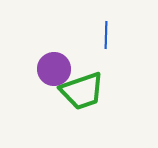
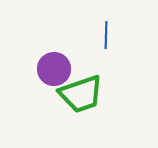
green trapezoid: moved 1 px left, 3 px down
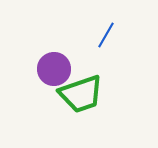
blue line: rotated 28 degrees clockwise
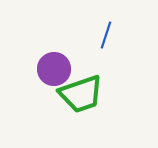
blue line: rotated 12 degrees counterclockwise
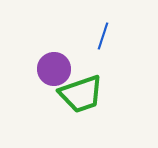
blue line: moved 3 px left, 1 px down
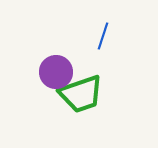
purple circle: moved 2 px right, 3 px down
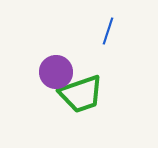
blue line: moved 5 px right, 5 px up
